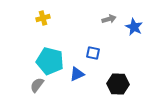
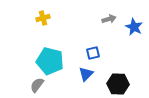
blue square: rotated 24 degrees counterclockwise
blue triangle: moved 9 px right; rotated 21 degrees counterclockwise
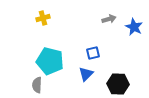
gray semicircle: rotated 35 degrees counterclockwise
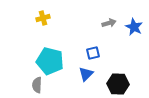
gray arrow: moved 4 px down
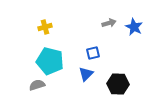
yellow cross: moved 2 px right, 9 px down
gray semicircle: rotated 70 degrees clockwise
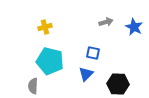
gray arrow: moved 3 px left, 1 px up
blue square: rotated 24 degrees clockwise
gray semicircle: moved 4 px left, 1 px down; rotated 70 degrees counterclockwise
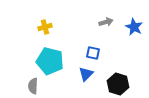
black hexagon: rotated 15 degrees clockwise
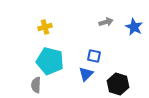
blue square: moved 1 px right, 3 px down
gray semicircle: moved 3 px right, 1 px up
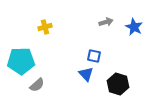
cyan pentagon: moved 29 px left; rotated 16 degrees counterclockwise
blue triangle: rotated 28 degrees counterclockwise
gray semicircle: moved 1 px right; rotated 133 degrees counterclockwise
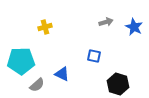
blue triangle: moved 24 px left; rotated 21 degrees counterclockwise
